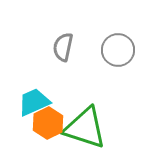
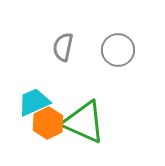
green triangle: moved 1 px left, 6 px up; rotated 6 degrees clockwise
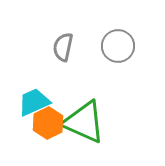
gray circle: moved 4 px up
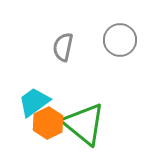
gray circle: moved 2 px right, 6 px up
cyan trapezoid: rotated 12 degrees counterclockwise
green triangle: moved 2 px down; rotated 15 degrees clockwise
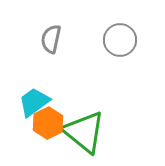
gray semicircle: moved 12 px left, 8 px up
green triangle: moved 8 px down
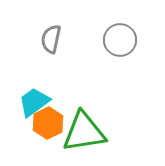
green triangle: rotated 48 degrees counterclockwise
